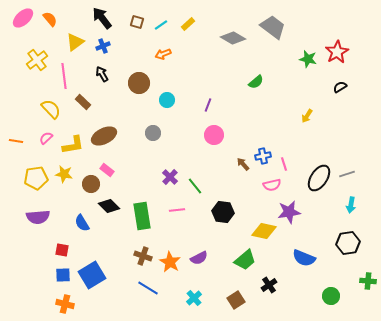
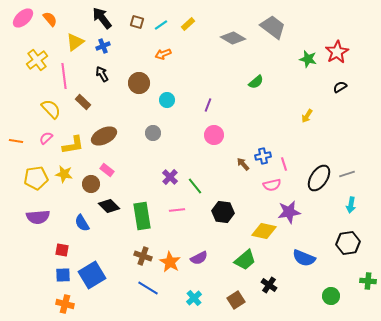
black cross at (269, 285): rotated 21 degrees counterclockwise
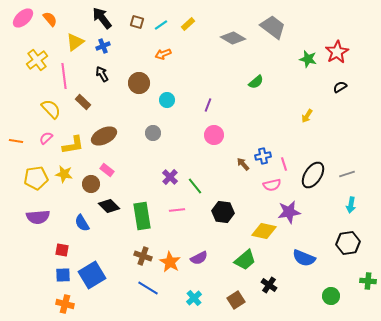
black ellipse at (319, 178): moved 6 px left, 3 px up
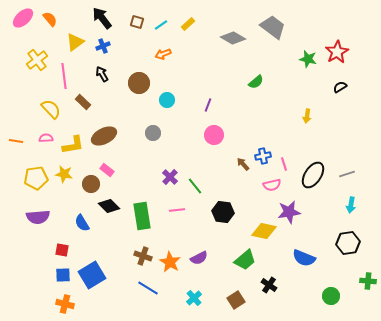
yellow arrow at (307, 116): rotated 24 degrees counterclockwise
pink semicircle at (46, 138): rotated 40 degrees clockwise
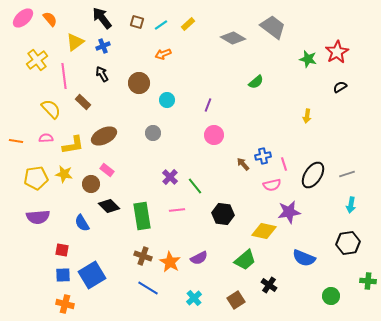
black hexagon at (223, 212): moved 2 px down
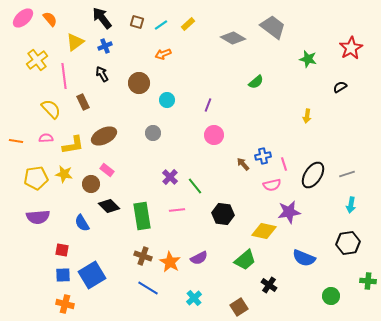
blue cross at (103, 46): moved 2 px right
red star at (337, 52): moved 14 px right, 4 px up
brown rectangle at (83, 102): rotated 21 degrees clockwise
brown square at (236, 300): moved 3 px right, 7 px down
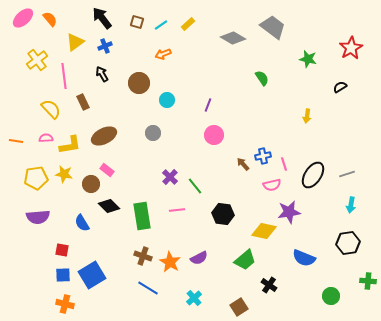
green semicircle at (256, 82): moved 6 px right, 4 px up; rotated 84 degrees counterclockwise
yellow L-shape at (73, 145): moved 3 px left
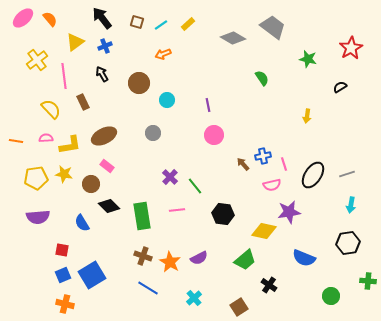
purple line at (208, 105): rotated 32 degrees counterclockwise
pink rectangle at (107, 170): moved 4 px up
blue square at (63, 275): rotated 21 degrees counterclockwise
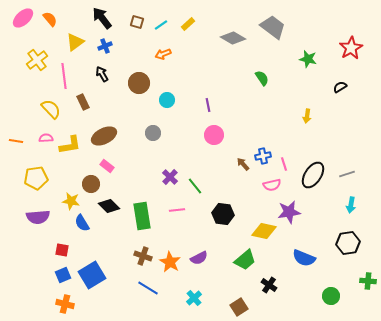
yellow star at (64, 174): moved 7 px right, 27 px down
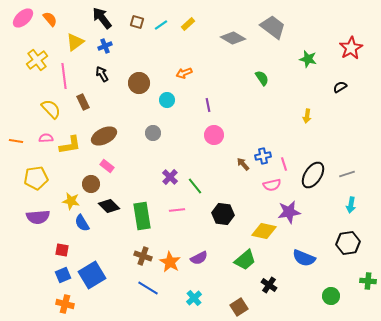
orange arrow at (163, 54): moved 21 px right, 19 px down
